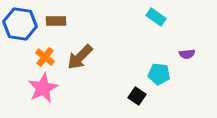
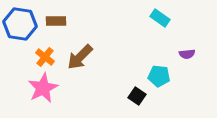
cyan rectangle: moved 4 px right, 1 px down
cyan pentagon: moved 2 px down
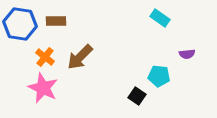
pink star: rotated 20 degrees counterclockwise
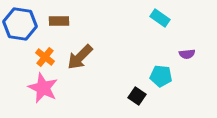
brown rectangle: moved 3 px right
cyan pentagon: moved 2 px right
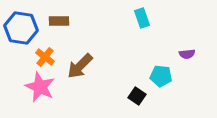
cyan rectangle: moved 18 px left; rotated 36 degrees clockwise
blue hexagon: moved 1 px right, 4 px down
brown arrow: moved 9 px down
pink star: moved 3 px left, 1 px up
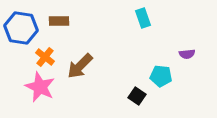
cyan rectangle: moved 1 px right
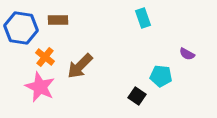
brown rectangle: moved 1 px left, 1 px up
purple semicircle: rotated 35 degrees clockwise
